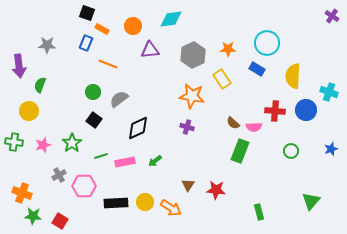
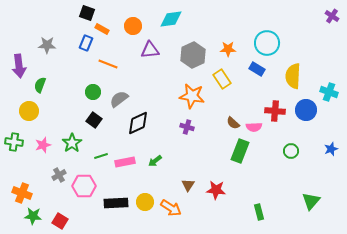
black diamond at (138, 128): moved 5 px up
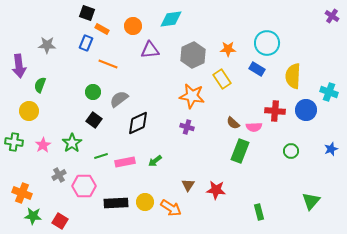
pink star at (43, 145): rotated 14 degrees counterclockwise
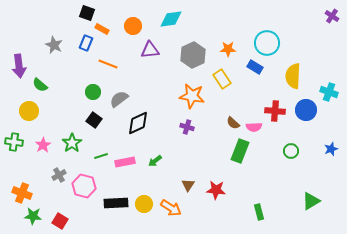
gray star at (47, 45): moved 7 px right; rotated 24 degrees clockwise
blue rectangle at (257, 69): moved 2 px left, 2 px up
green semicircle at (40, 85): rotated 70 degrees counterclockwise
pink hexagon at (84, 186): rotated 15 degrees clockwise
green triangle at (311, 201): rotated 18 degrees clockwise
yellow circle at (145, 202): moved 1 px left, 2 px down
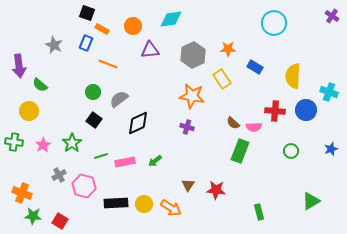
cyan circle at (267, 43): moved 7 px right, 20 px up
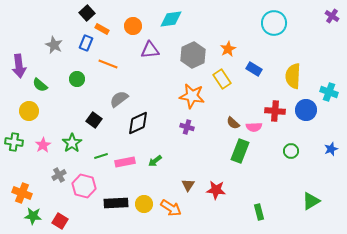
black square at (87, 13): rotated 28 degrees clockwise
orange star at (228, 49): rotated 28 degrees counterclockwise
blue rectangle at (255, 67): moved 1 px left, 2 px down
green circle at (93, 92): moved 16 px left, 13 px up
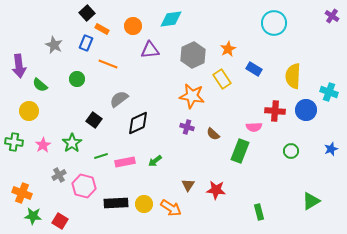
brown semicircle at (233, 123): moved 20 px left, 11 px down
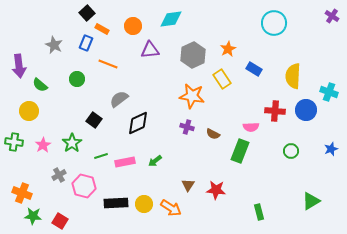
pink semicircle at (254, 127): moved 3 px left
brown semicircle at (213, 134): rotated 16 degrees counterclockwise
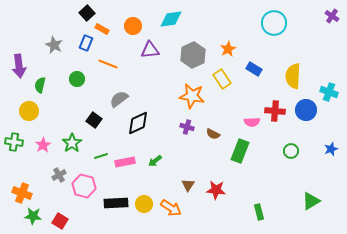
green semicircle at (40, 85): rotated 63 degrees clockwise
pink semicircle at (251, 127): moved 1 px right, 5 px up
